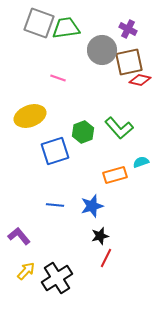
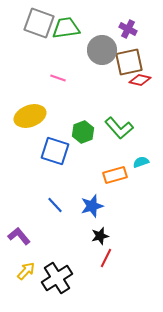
blue square: rotated 36 degrees clockwise
blue line: rotated 42 degrees clockwise
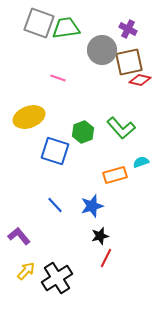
yellow ellipse: moved 1 px left, 1 px down
green L-shape: moved 2 px right
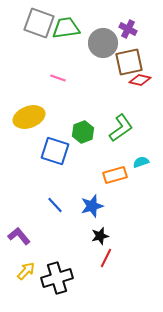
gray circle: moved 1 px right, 7 px up
green L-shape: rotated 84 degrees counterclockwise
black cross: rotated 16 degrees clockwise
